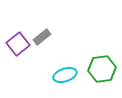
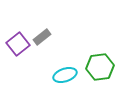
green hexagon: moved 2 px left, 2 px up
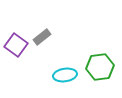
purple square: moved 2 px left, 1 px down; rotated 15 degrees counterclockwise
cyan ellipse: rotated 10 degrees clockwise
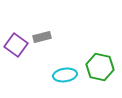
gray rectangle: rotated 24 degrees clockwise
green hexagon: rotated 20 degrees clockwise
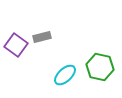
cyan ellipse: rotated 35 degrees counterclockwise
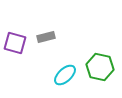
gray rectangle: moved 4 px right
purple square: moved 1 px left, 2 px up; rotated 20 degrees counterclockwise
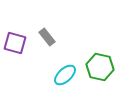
gray rectangle: moved 1 px right; rotated 66 degrees clockwise
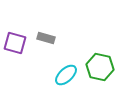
gray rectangle: moved 1 px left, 1 px down; rotated 36 degrees counterclockwise
cyan ellipse: moved 1 px right
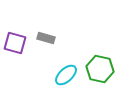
green hexagon: moved 2 px down
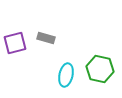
purple square: rotated 30 degrees counterclockwise
cyan ellipse: rotated 35 degrees counterclockwise
